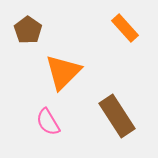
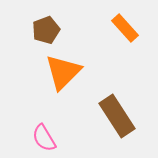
brown pentagon: moved 18 px right; rotated 16 degrees clockwise
pink semicircle: moved 4 px left, 16 px down
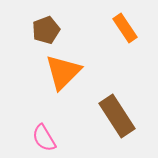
orange rectangle: rotated 8 degrees clockwise
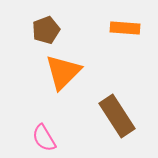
orange rectangle: rotated 52 degrees counterclockwise
